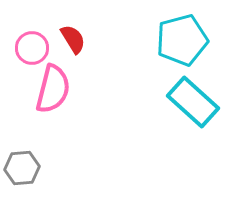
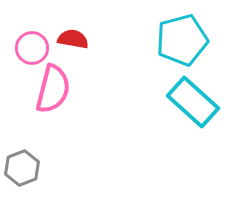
red semicircle: rotated 48 degrees counterclockwise
gray hexagon: rotated 16 degrees counterclockwise
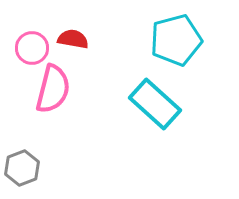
cyan pentagon: moved 6 px left
cyan rectangle: moved 38 px left, 2 px down
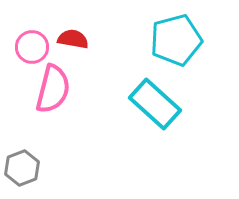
pink circle: moved 1 px up
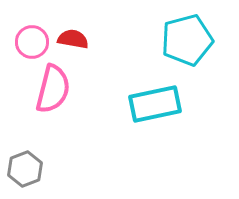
cyan pentagon: moved 11 px right
pink circle: moved 5 px up
cyan rectangle: rotated 54 degrees counterclockwise
gray hexagon: moved 3 px right, 1 px down
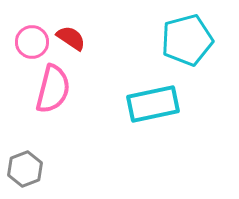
red semicircle: moved 2 px left, 1 px up; rotated 24 degrees clockwise
cyan rectangle: moved 2 px left
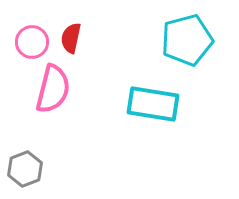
red semicircle: rotated 112 degrees counterclockwise
cyan rectangle: rotated 21 degrees clockwise
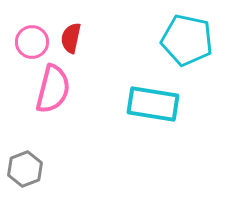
cyan pentagon: rotated 27 degrees clockwise
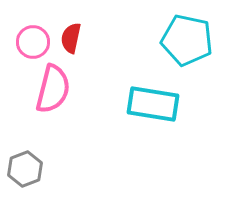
pink circle: moved 1 px right
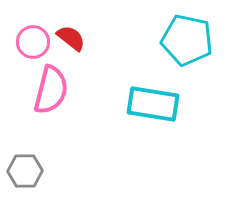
red semicircle: rotated 116 degrees clockwise
pink semicircle: moved 2 px left, 1 px down
gray hexagon: moved 2 px down; rotated 20 degrees clockwise
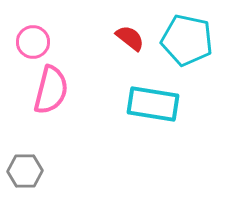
red semicircle: moved 59 px right
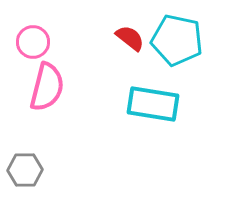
cyan pentagon: moved 10 px left
pink semicircle: moved 4 px left, 3 px up
gray hexagon: moved 1 px up
